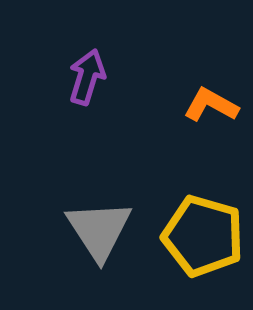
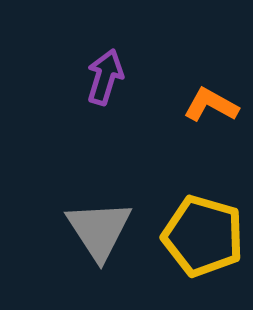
purple arrow: moved 18 px right
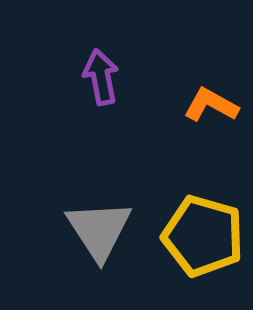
purple arrow: moved 4 px left; rotated 28 degrees counterclockwise
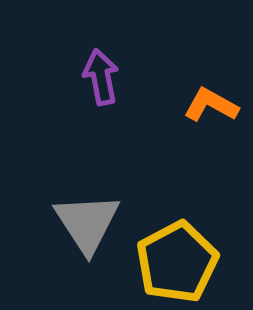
gray triangle: moved 12 px left, 7 px up
yellow pentagon: moved 26 px left, 26 px down; rotated 28 degrees clockwise
